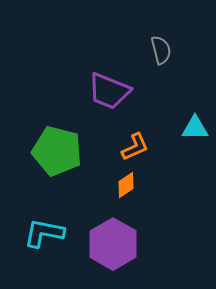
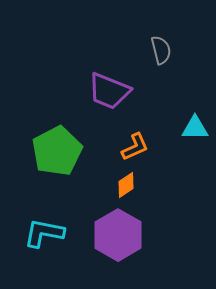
green pentagon: rotated 30 degrees clockwise
purple hexagon: moved 5 px right, 9 px up
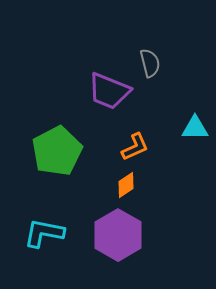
gray semicircle: moved 11 px left, 13 px down
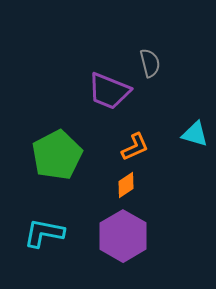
cyan triangle: moved 6 px down; rotated 16 degrees clockwise
green pentagon: moved 4 px down
purple hexagon: moved 5 px right, 1 px down
